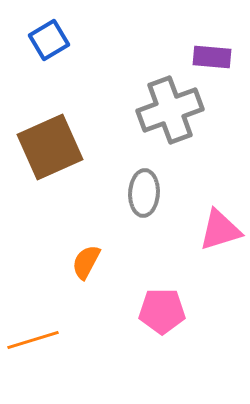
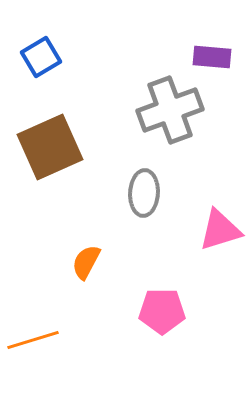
blue square: moved 8 px left, 17 px down
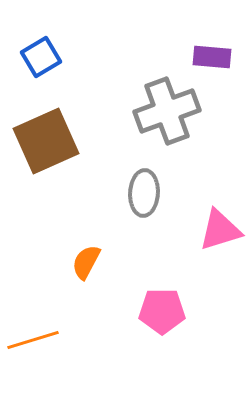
gray cross: moved 3 px left, 1 px down
brown square: moved 4 px left, 6 px up
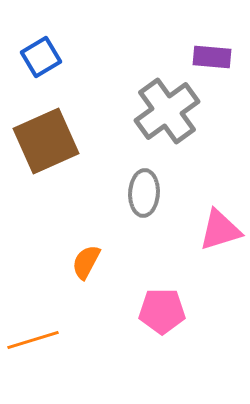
gray cross: rotated 16 degrees counterclockwise
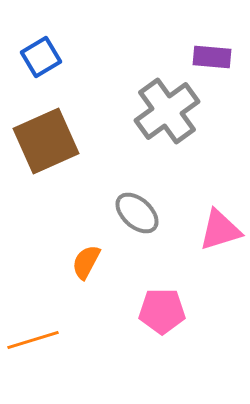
gray ellipse: moved 7 px left, 20 px down; rotated 51 degrees counterclockwise
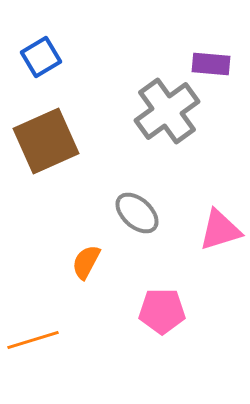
purple rectangle: moved 1 px left, 7 px down
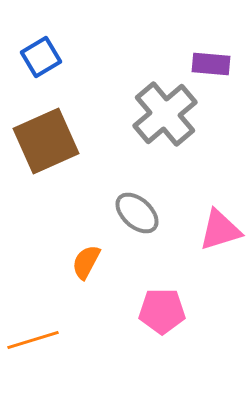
gray cross: moved 2 px left, 3 px down; rotated 4 degrees counterclockwise
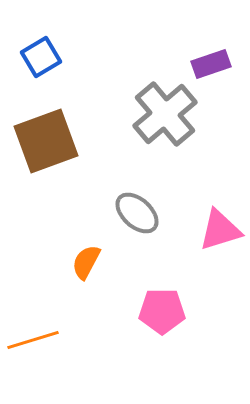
purple rectangle: rotated 24 degrees counterclockwise
brown square: rotated 4 degrees clockwise
